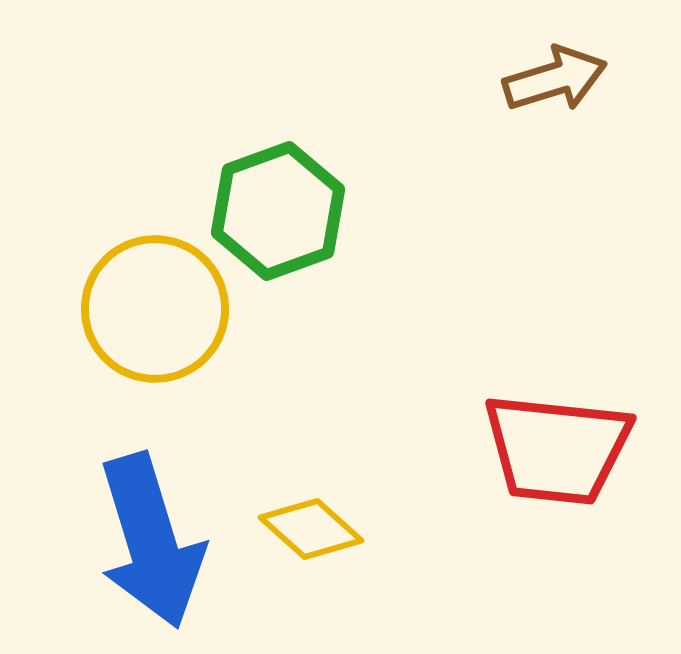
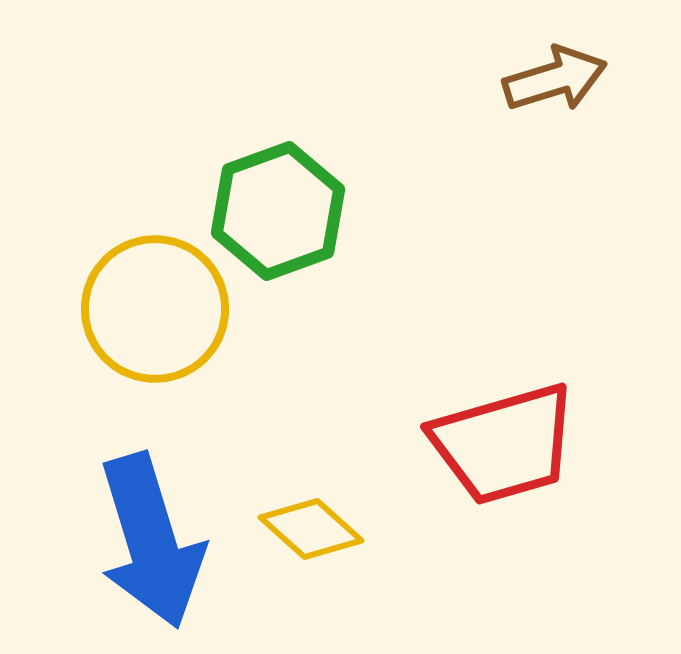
red trapezoid: moved 53 px left, 5 px up; rotated 22 degrees counterclockwise
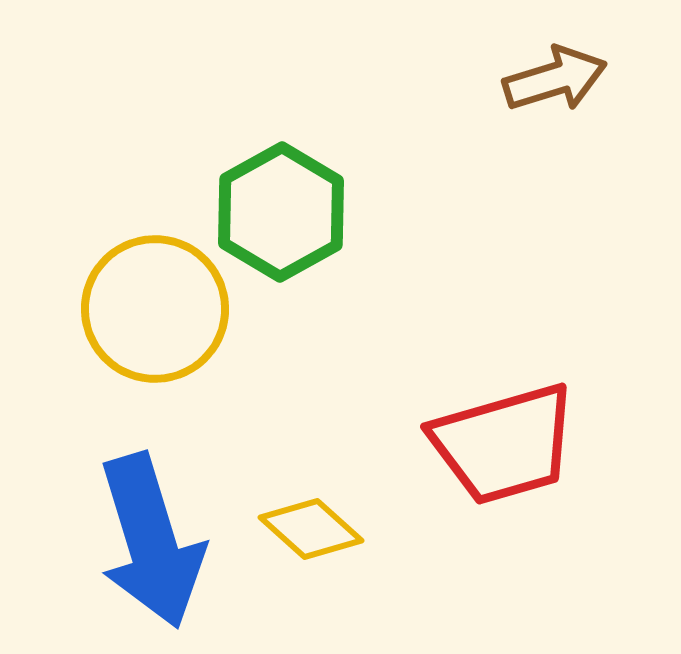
green hexagon: moved 3 px right, 1 px down; rotated 9 degrees counterclockwise
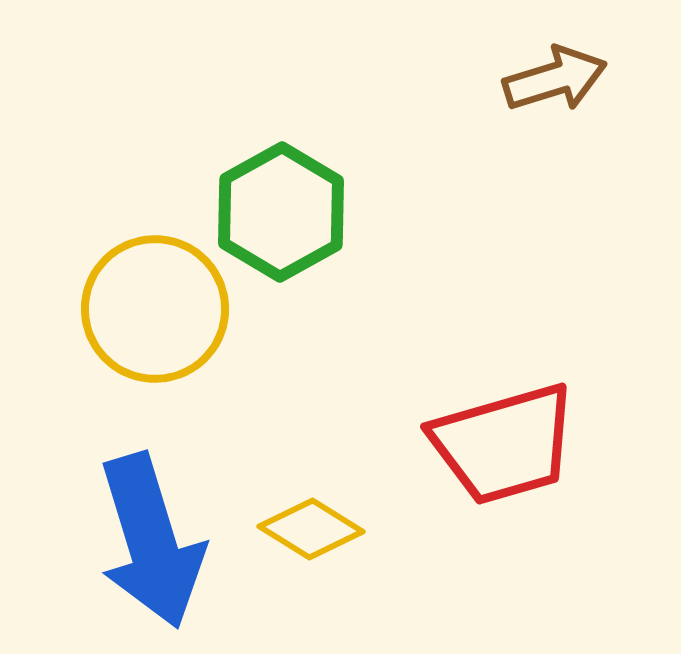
yellow diamond: rotated 10 degrees counterclockwise
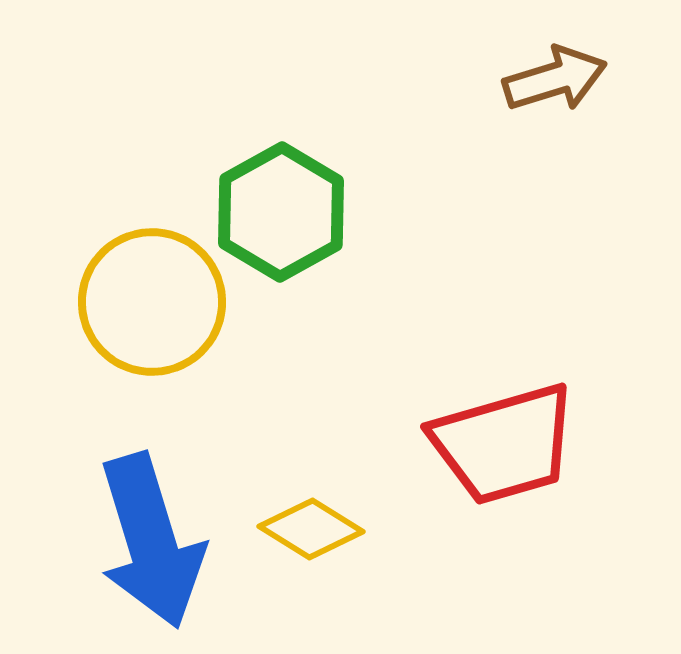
yellow circle: moved 3 px left, 7 px up
